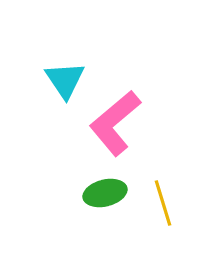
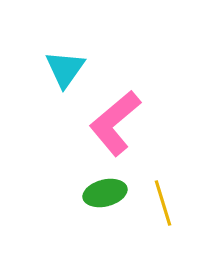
cyan triangle: moved 11 px up; rotated 9 degrees clockwise
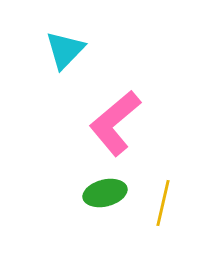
cyan triangle: moved 19 px up; rotated 9 degrees clockwise
yellow line: rotated 30 degrees clockwise
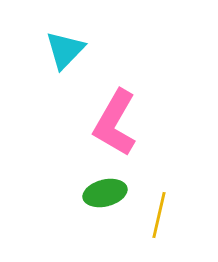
pink L-shape: rotated 20 degrees counterclockwise
yellow line: moved 4 px left, 12 px down
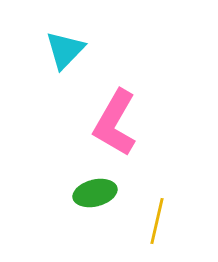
green ellipse: moved 10 px left
yellow line: moved 2 px left, 6 px down
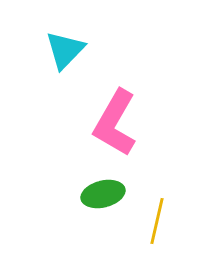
green ellipse: moved 8 px right, 1 px down
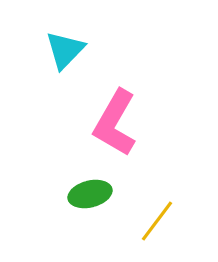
green ellipse: moved 13 px left
yellow line: rotated 24 degrees clockwise
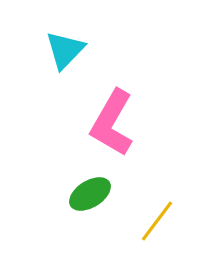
pink L-shape: moved 3 px left
green ellipse: rotated 18 degrees counterclockwise
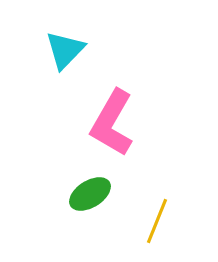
yellow line: rotated 15 degrees counterclockwise
